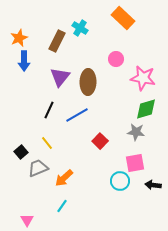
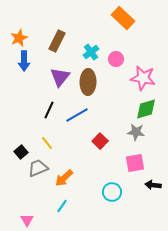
cyan cross: moved 11 px right, 24 px down; rotated 21 degrees clockwise
cyan circle: moved 8 px left, 11 px down
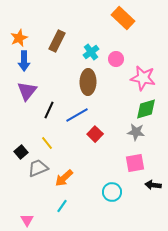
purple triangle: moved 33 px left, 14 px down
red square: moved 5 px left, 7 px up
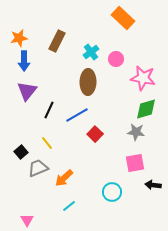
orange star: rotated 12 degrees clockwise
cyan line: moved 7 px right; rotated 16 degrees clockwise
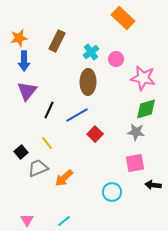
cyan line: moved 5 px left, 15 px down
